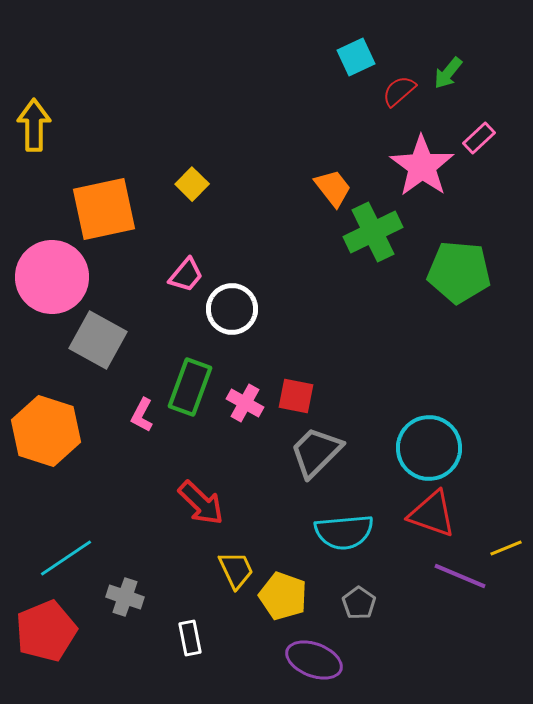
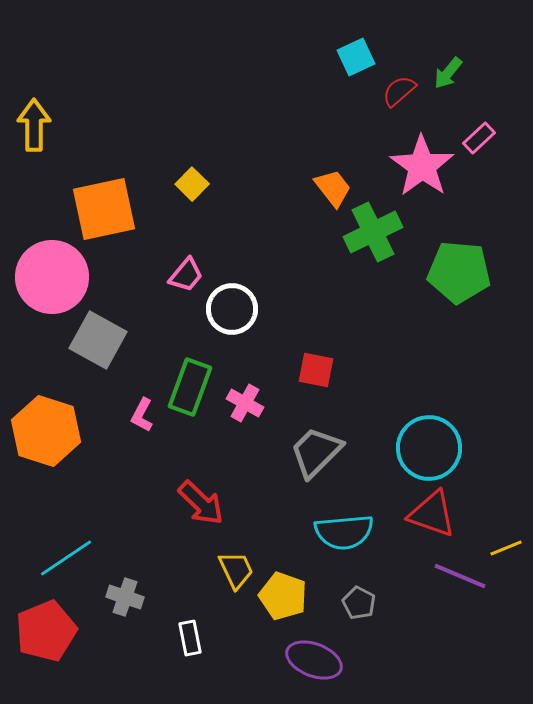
red square: moved 20 px right, 26 px up
gray pentagon: rotated 8 degrees counterclockwise
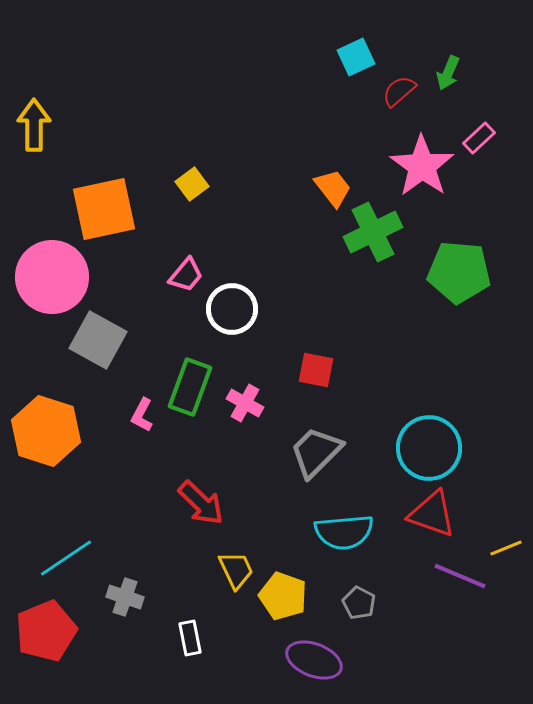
green arrow: rotated 16 degrees counterclockwise
yellow square: rotated 8 degrees clockwise
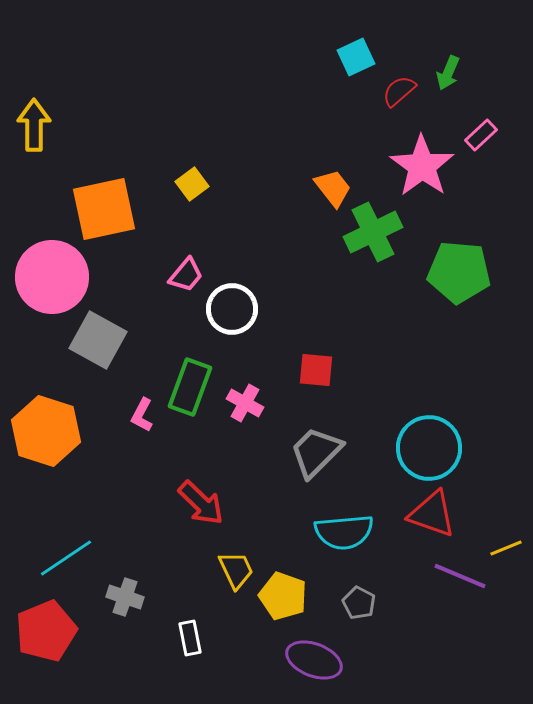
pink rectangle: moved 2 px right, 3 px up
red square: rotated 6 degrees counterclockwise
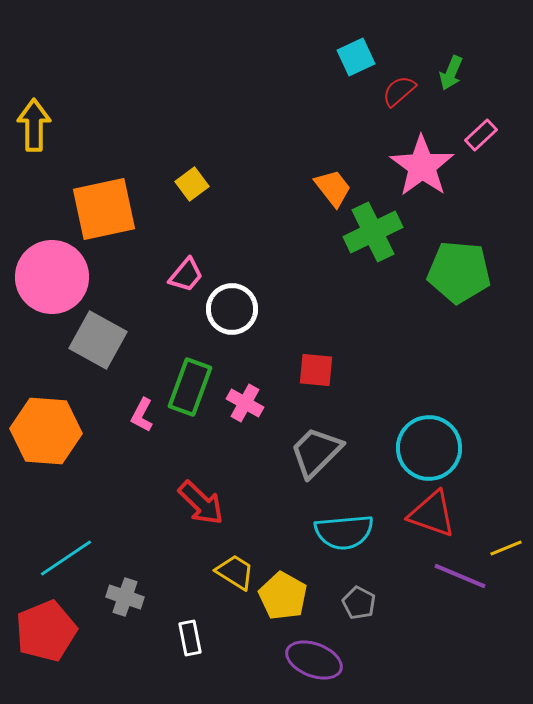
green arrow: moved 3 px right
orange hexagon: rotated 14 degrees counterclockwise
yellow trapezoid: moved 1 px left, 2 px down; rotated 33 degrees counterclockwise
yellow pentagon: rotated 9 degrees clockwise
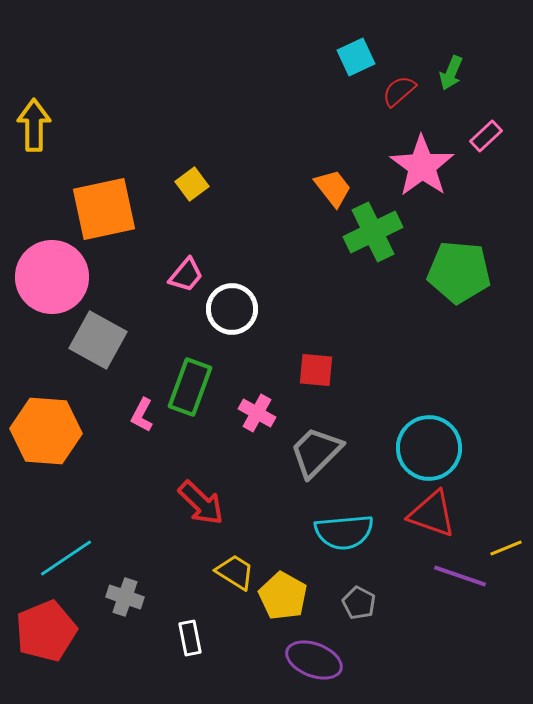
pink rectangle: moved 5 px right, 1 px down
pink cross: moved 12 px right, 10 px down
purple line: rotated 4 degrees counterclockwise
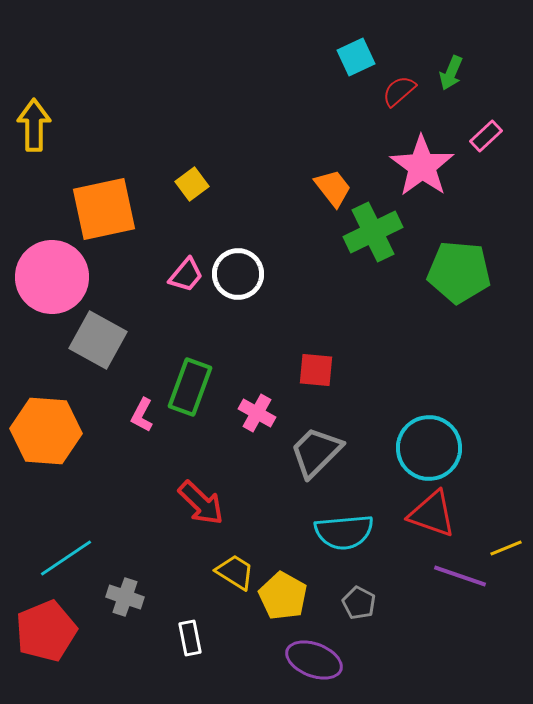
white circle: moved 6 px right, 35 px up
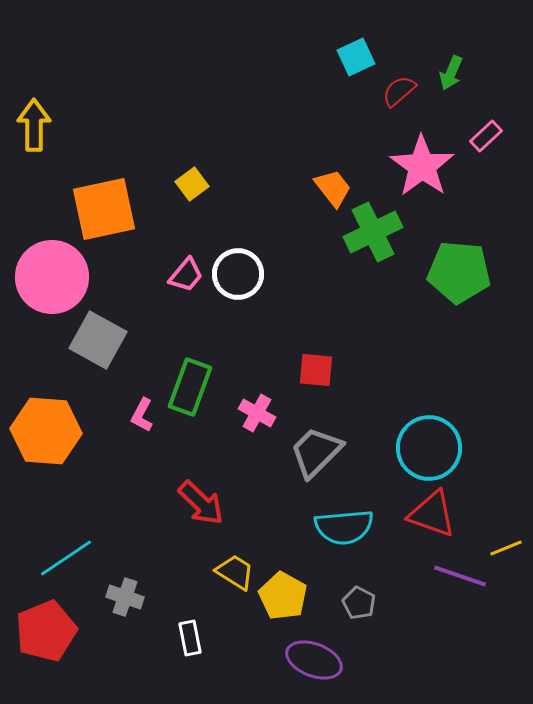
cyan semicircle: moved 5 px up
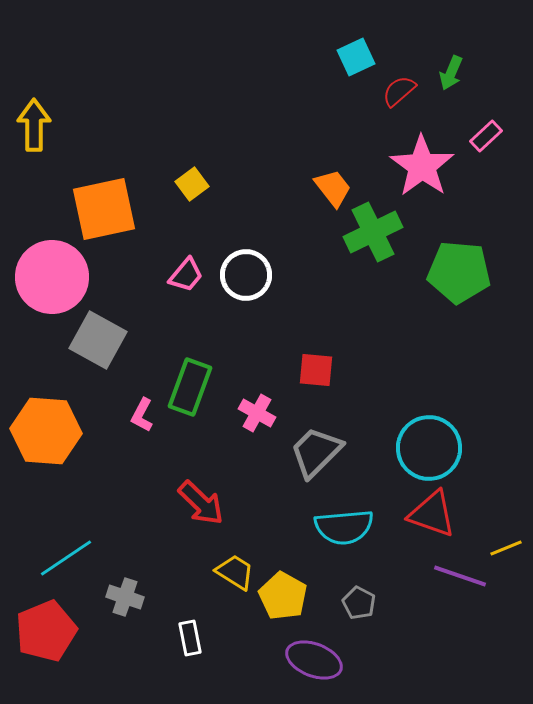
white circle: moved 8 px right, 1 px down
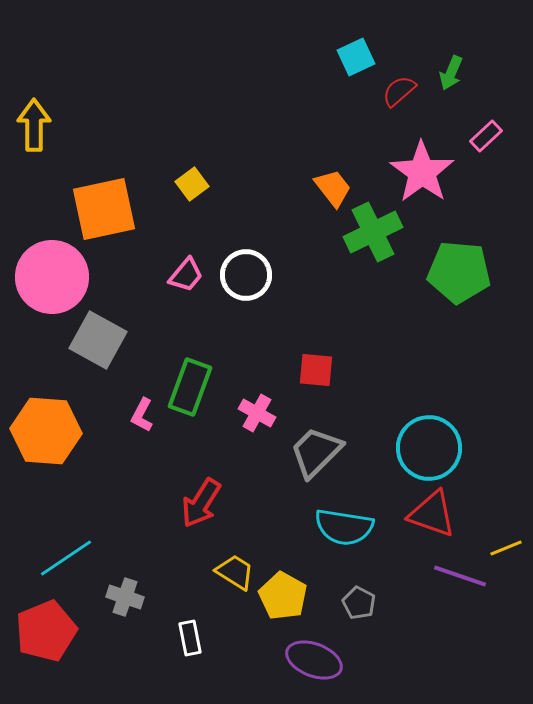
pink star: moved 6 px down
red arrow: rotated 78 degrees clockwise
cyan semicircle: rotated 14 degrees clockwise
